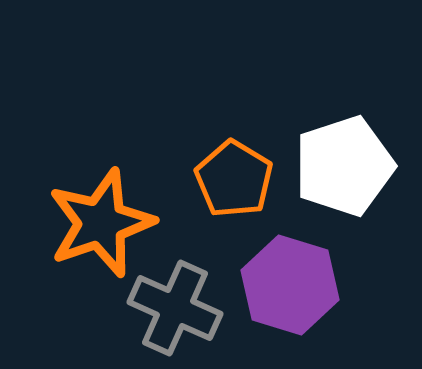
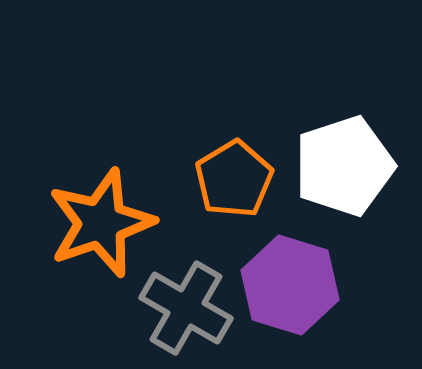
orange pentagon: rotated 10 degrees clockwise
gray cross: moved 11 px right; rotated 6 degrees clockwise
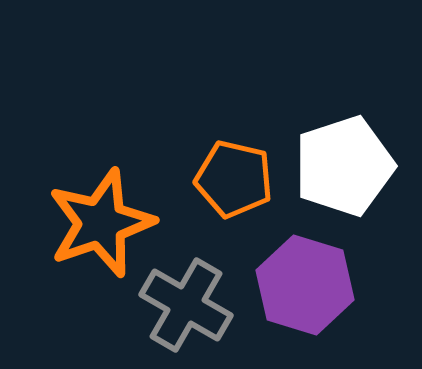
orange pentagon: rotated 28 degrees counterclockwise
purple hexagon: moved 15 px right
gray cross: moved 3 px up
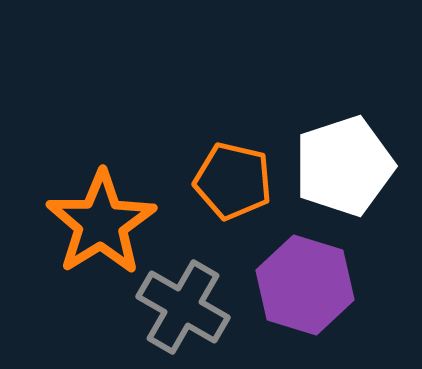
orange pentagon: moved 1 px left, 2 px down
orange star: rotated 13 degrees counterclockwise
gray cross: moved 3 px left, 2 px down
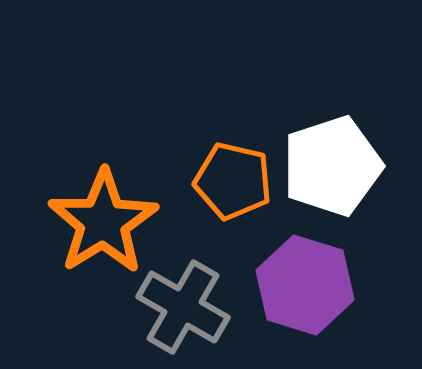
white pentagon: moved 12 px left
orange star: moved 2 px right, 1 px up
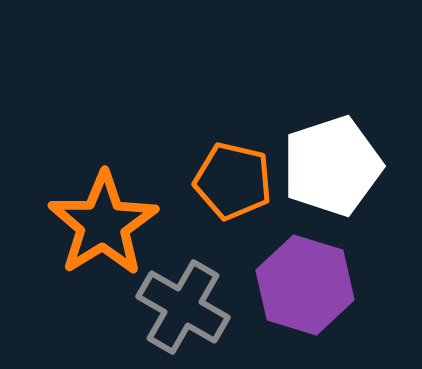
orange star: moved 2 px down
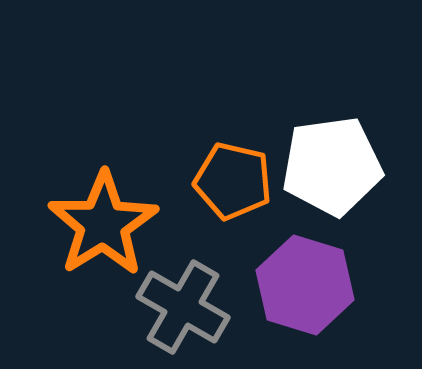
white pentagon: rotated 10 degrees clockwise
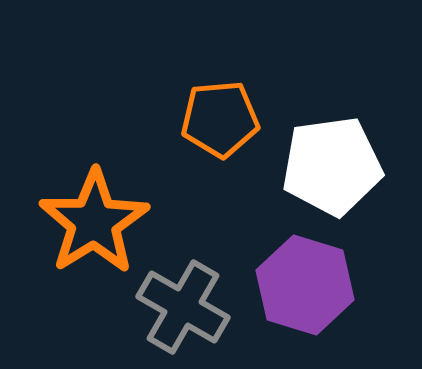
orange pentagon: moved 13 px left, 62 px up; rotated 18 degrees counterclockwise
orange star: moved 9 px left, 2 px up
